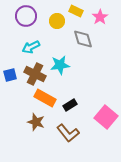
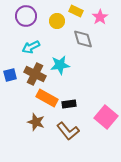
orange rectangle: moved 2 px right
black rectangle: moved 1 px left, 1 px up; rotated 24 degrees clockwise
brown L-shape: moved 2 px up
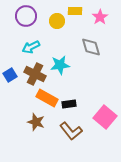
yellow rectangle: moved 1 px left; rotated 24 degrees counterclockwise
gray diamond: moved 8 px right, 8 px down
blue square: rotated 16 degrees counterclockwise
pink square: moved 1 px left
brown L-shape: moved 3 px right
